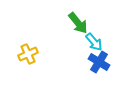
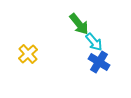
green arrow: moved 1 px right, 1 px down
yellow cross: rotated 18 degrees counterclockwise
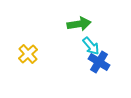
green arrow: rotated 60 degrees counterclockwise
cyan arrow: moved 3 px left, 4 px down
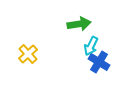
cyan arrow: rotated 66 degrees clockwise
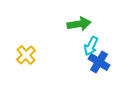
yellow cross: moved 2 px left, 1 px down
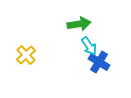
cyan arrow: moved 2 px left; rotated 60 degrees counterclockwise
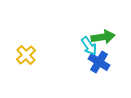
green arrow: moved 24 px right, 13 px down
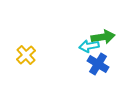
cyan arrow: rotated 114 degrees clockwise
blue cross: moved 1 px left, 2 px down
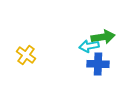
yellow cross: rotated 12 degrees counterclockwise
blue cross: rotated 30 degrees counterclockwise
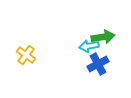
blue cross: rotated 30 degrees counterclockwise
